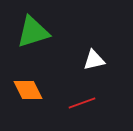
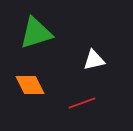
green triangle: moved 3 px right, 1 px down
orange diamond: moved 2 px right, 5 px up
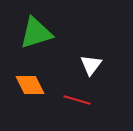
white triangle: moved 3 px left, 5 px down; rotated 40 degrees counterclockwise
red line: moved 5 px left, 3 px up; rotated 36 degrees clockwise
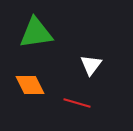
green triangle: rotated 9 degrees clockwise
red line: moved 3 px down
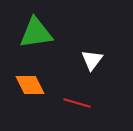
white triangle: moved 1 px right, 5 px up
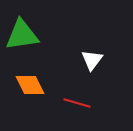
green triangle: moved 14 px left, 2 px down
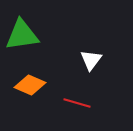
white triangle: moved 1 px left
orange diamond: rotated 40 degrees counterclockwise
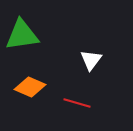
orange diamond: moved 2 px down
